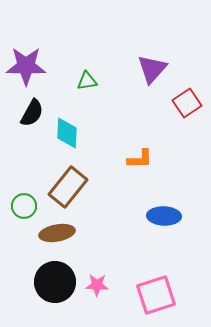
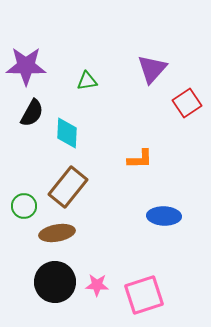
pink square: moved 12 px left
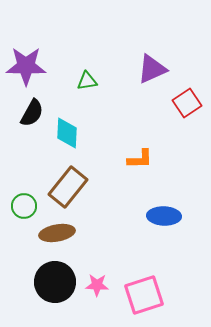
purple triangle: rotated 24 degrees clockwise
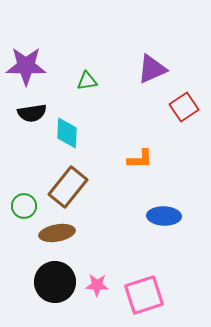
red square: moved 3 px left, 4 px down
black semicircle: rotated 52 degrees clockwise
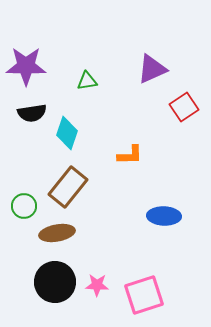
cyan diamond: rotated 16 degrees clockwise
orange L-shape: moved 10 px left, 4 px up
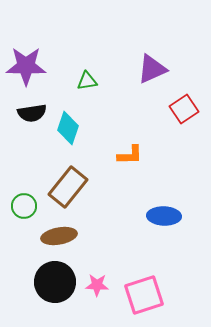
red square: moved 2 px down
cyan diamond: moved 1 px right, 5 px up
brown ellipse: moved 2 px right, 3 px down
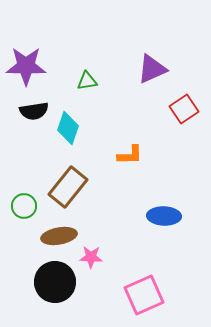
black semicircle: moved 2 px right, 2 px up
pink star: moved 6 px left, 28 px up
pink square: rotated 6 degrees counterclockwise
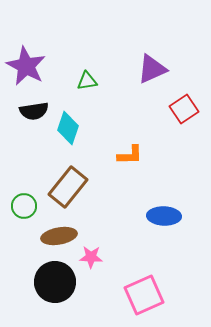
purple star: rotated 27 degrees clockwise
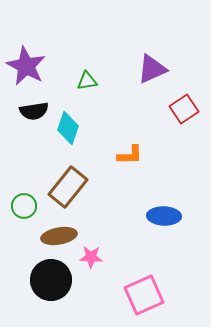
black circle: moved 4 px left, 2 px up
